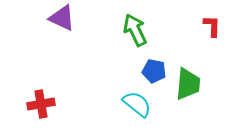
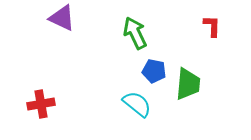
green arrow: moved 3 px down
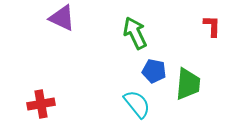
cyan semicircle: rotated 12 degrees clockwise
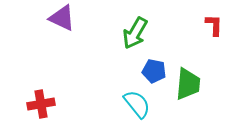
red L-shape: moved 2 px right, 1 px up
green arrow: rotated 124 degrees counterclockwise
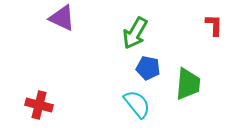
blue pentagon: moved 6 px left, 3 px up
red cross: moved 2 px left, 1 px down; rotated 24 degrees clockwise
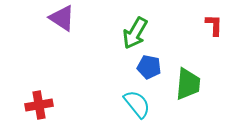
purple triangle: rotated 8 degrees clockwise
blue pentagon: moved 1 px right, 1 px up
red cross: rotated 24 degrees counterclockwise
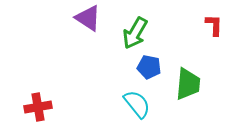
purple triangle: moved 26 px right
red cross: moved 1 px left, 2 px down
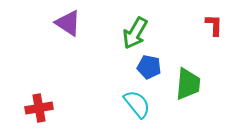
purple triangle: moved 20 px left, 5 px down
red cross: moved 1 px right, 1 px down
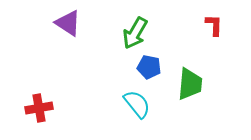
green trapezoid: moved 2 px right
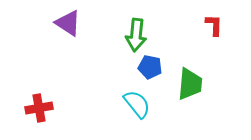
green arrow: moved 1 px right, 2 px down; rotated 24 degrees counterclockwise
blue pentagon: moved 1 px right
